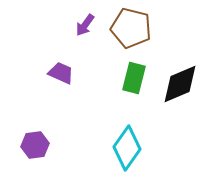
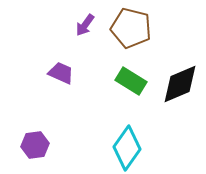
green rectangle: moved 3 px left, 3 px down; rotated 72 degrees counterclockwise
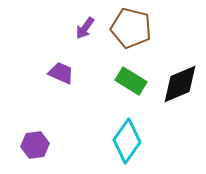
purple arrow: moved 3 px down
cyan diamond: moved 7 px up
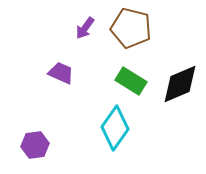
cyan diamond: moved 12 px left, 13 px up
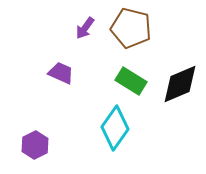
purple hexagon: rotated 20 degrees counterclockwise
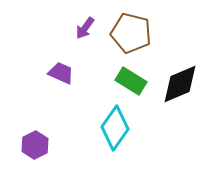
brown pentagon: moved 5 px down
